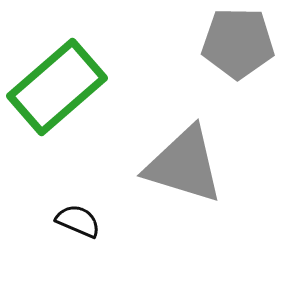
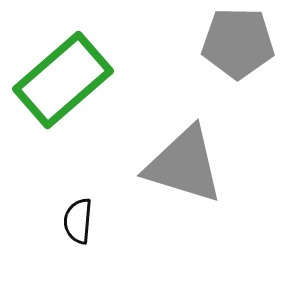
green rectangle: moved 6 px right, 7 px up
black semicircle: rotated 108 degrees counterclockwise
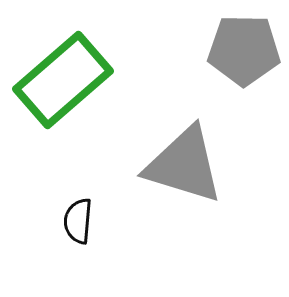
gray pentagon: moved 6 px right, 7 px down
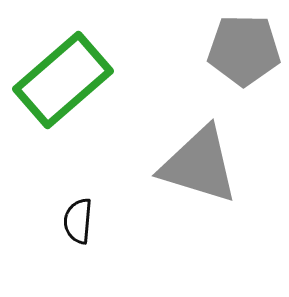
gray triangle: moved 15 px right
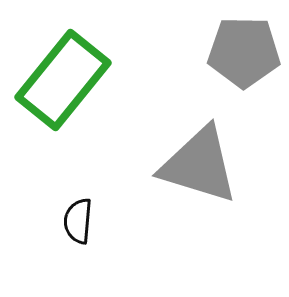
gray pentagon: moved 2 px down
green rectangle: rotated 10 degrees counterclockwise
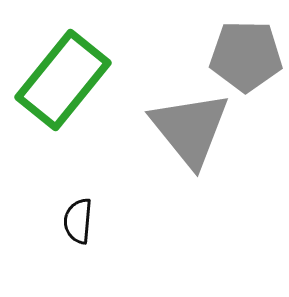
gray pentagon: moved 2 px right, 4 px down
gray triangle: moved 9 px left, 36 px up; rotated 34 degrees clockwise
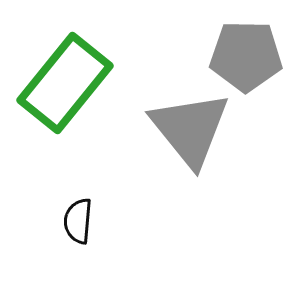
green rectangle: moved 2 px right, 3 px down
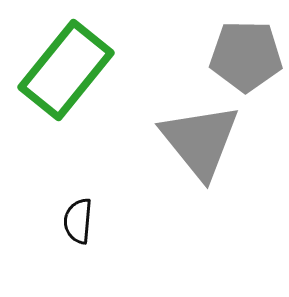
green rectangle: moved 1 px right, 13 px up
gray triangle: moved 10 px right, 12 px down
